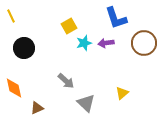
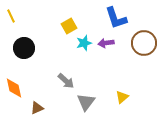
yellow triangle: moved 4 px down
gray triangle: moved 1 px up; rotated 24 degrees clockwise
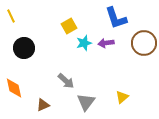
brown triangle: moved 6 px right, 3 px up
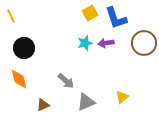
yellow square: moved 21 px right, 13 px up
cyan star: moved 1 px right
orange diamond: moved 5 px right, 9 px up
gray triangle: rotated 30 degrees clockwise
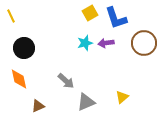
brown triangle: moved 5 px left, 1 px down
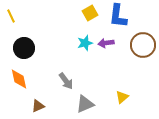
blue L-shape: moved 2 px right, 2 px up; rotated 25 degrees clockwise
brown circle: moved 1 px left, 2 px down
gray arrow: rotated 12 degrees clockwise
gray triangle: moved 1 px left, 2 px down
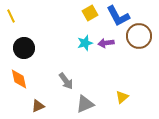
blue L-shape: rotated 35 degrees counterclockwise
brown circle: moved 4 px left, 9 px up
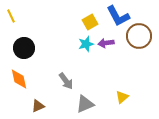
yellow square: moved 9 px down
cyan star: moved 1 px right, 1 px down
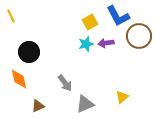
black circle: moved 5 px right, 4 px down
gray arrow: moved 1 px left, 2 px down
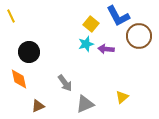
yellow square: moved 1 px right, 2 px down; rotated 21 degrees counterclockwise
purple arrow: moved 6 px down; rotated 14 degrees clockwise
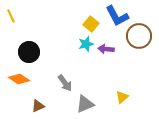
blue L-shape: moved 1 px left
orange diamond: rotated 45 degrees counterclockwise
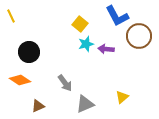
yellow square: moved 11 px left
orange diamond: moved 1 px right, 1 px down
